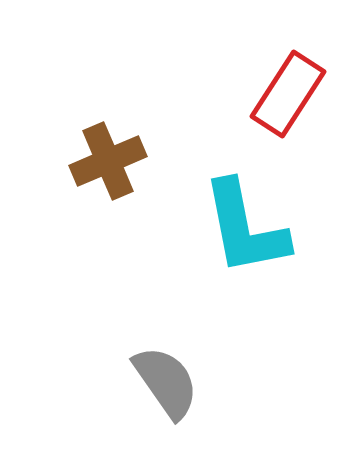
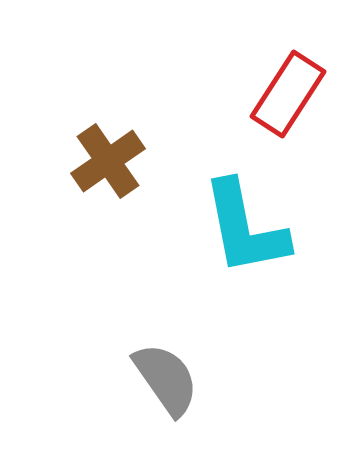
brown cross: rotated 12 degrees counterclockwise
gray semicircle: moved 3 px up
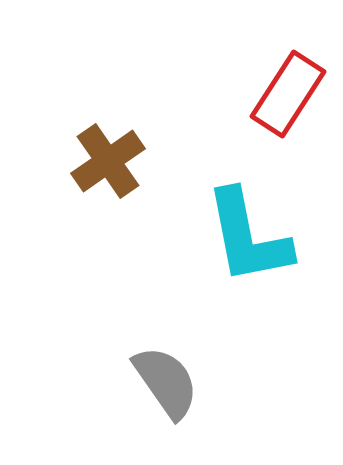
cyan L-shape: moved 3 px right, 9 px down
gray semicircle: moved 3 px down
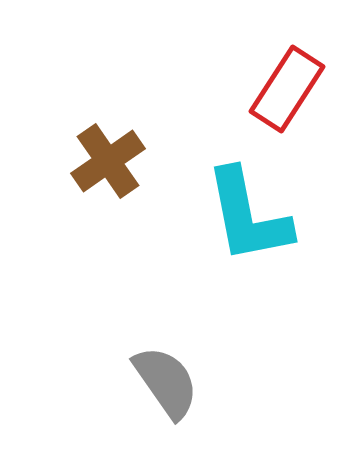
red rectangle: moved 1 px left, 5 px up
cyan L-shape: moved 21 px up
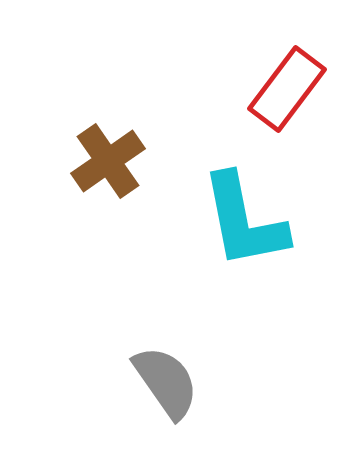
red rectangle: rotated 4 degrees clockwise
cyan L-shape: moved 4 px left, 5 px down
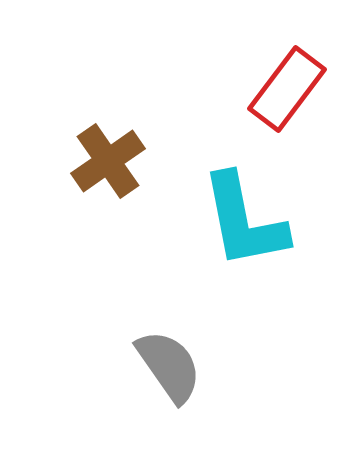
gray semicircle: moved 3 px right, 16 px up
